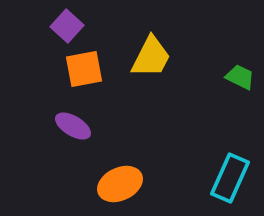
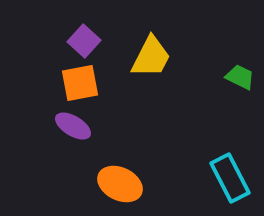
purple square: moved 17 px right, 15 px down
orange square: moved 4 px left, 14 px down
cyan rectangle: rotated 51 degrees counterclockwise
orange ellipse: rotated 51 degrees clockwise
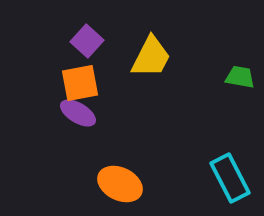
purple square: moved 3 px right
green trapezoid: rotated 16 degrees counterclockwise
purple ellipse: moved 5 px right, 13 px up
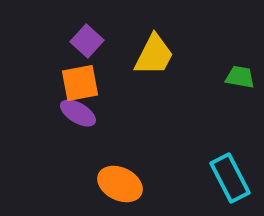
yellow trapezoid: moved 3 px right, 2 px up
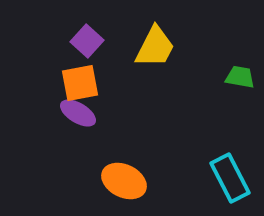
yellow trapezoid: moved 1 px right, 8 px up
orange ellipse: moved 4 px right, 3 px up
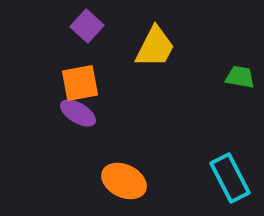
purple square: moved 15 px up
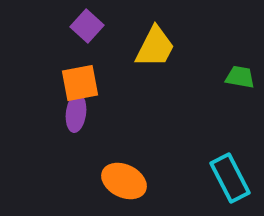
purple ellipse: moved 2 px left; rotated 66 degrees clockwise
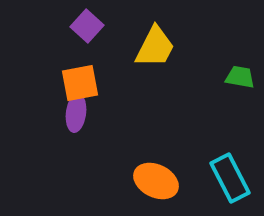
orange ellipse: moved 32 px right
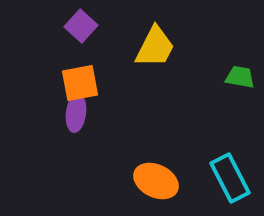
purple square: moved 6 px left
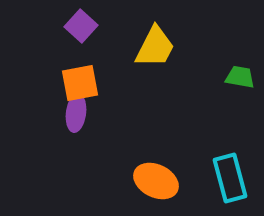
cyan rectangle: rotated 12 degrees clockwise
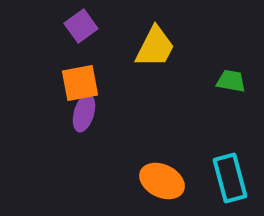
purple square: rotated 12 degrees clockwise
green trapezoid: moved 9 px left, 4 px down
purple ellipse: moved 8 px right; rotated 9 degrees clockwise
orange ellipse: moved 6 px right
